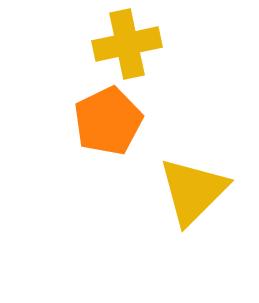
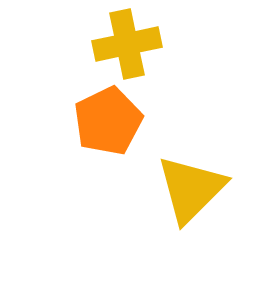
yellow triangle: moved 2 px left, 2 px up
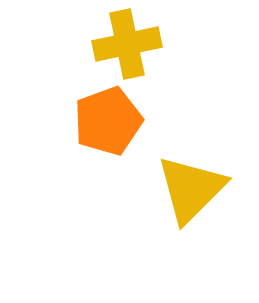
orange pentagon: rotated 6 degrees clockwise
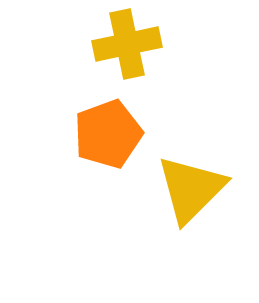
orange pentagon: moved 13 px down
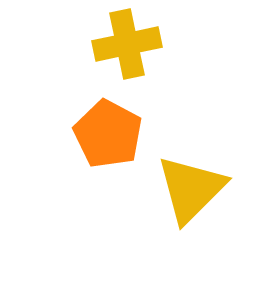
orange pentagon: rotated 24 degrees counterclockwise
